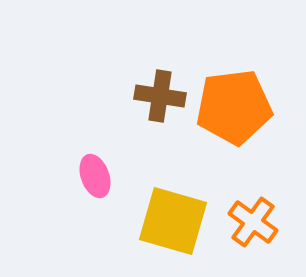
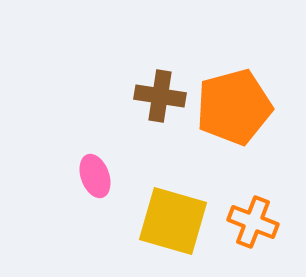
orange pentagon: rotated 8 degrees counterclockwise
orange cross: rotated 15 degrees counterclockwise
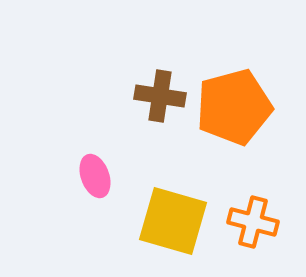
orange cross: rotated 6 degrees counterclockwise
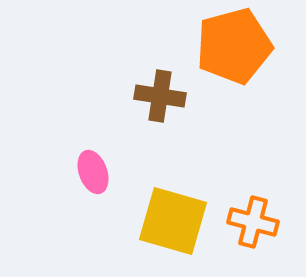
orange pentagon: moved 61 px up
pink ellipse: moved 2 px left, 4 px up
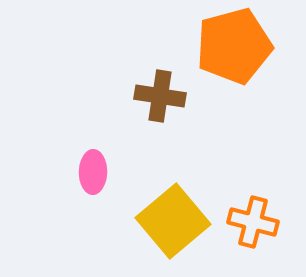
pink ellipse: rotated 21 degrees clockwise
yellow square: rotated 34 degrees clockwise
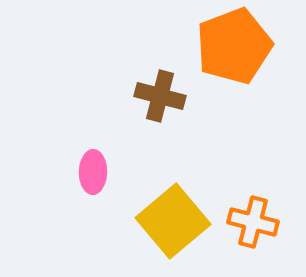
orange pentagon: rotated 6 degrees counterclockwise
brown cross: rotated 6 degrees clockwise
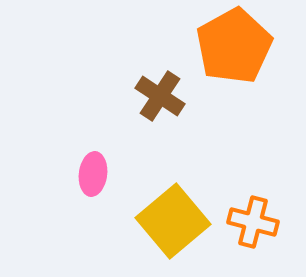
orange pentagon: rotated 8 degrees counterclockwise
brown cross: rotated 18 degrees clockwise
pink ellipse: moved 2 px down; rotated 6 degrees clockwise
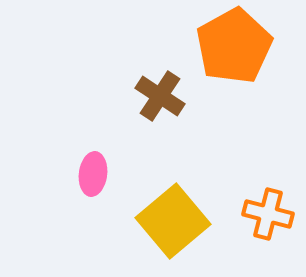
orange cross: moved 15 px right, 8 px up
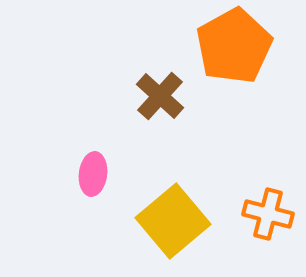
brown cross: rotated 9 degrees clockwise
